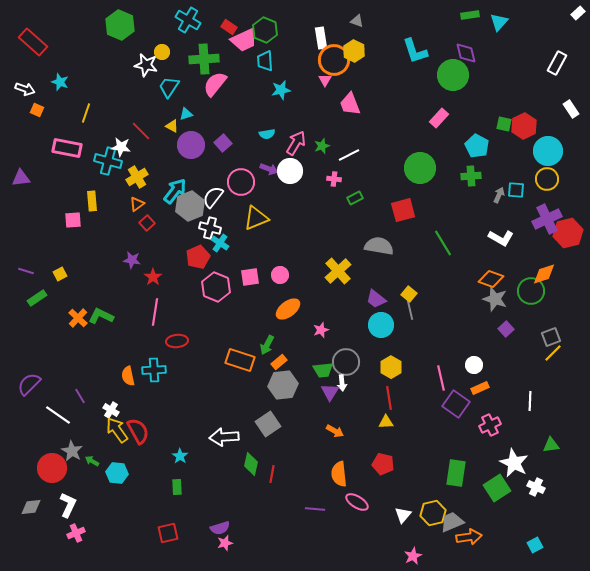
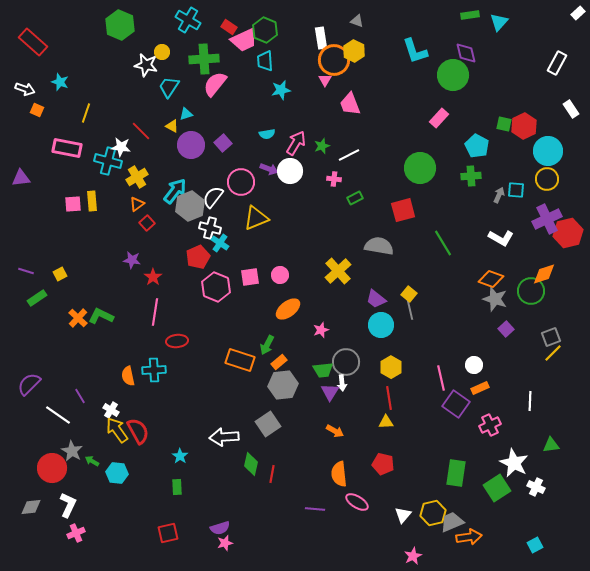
pink square at (73, 220): moved 16 px up
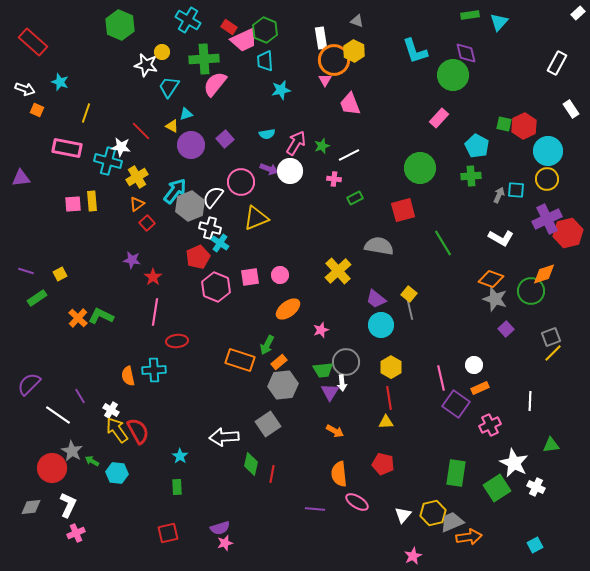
purple square at (223, 143): moved 2 px right, 4 px up
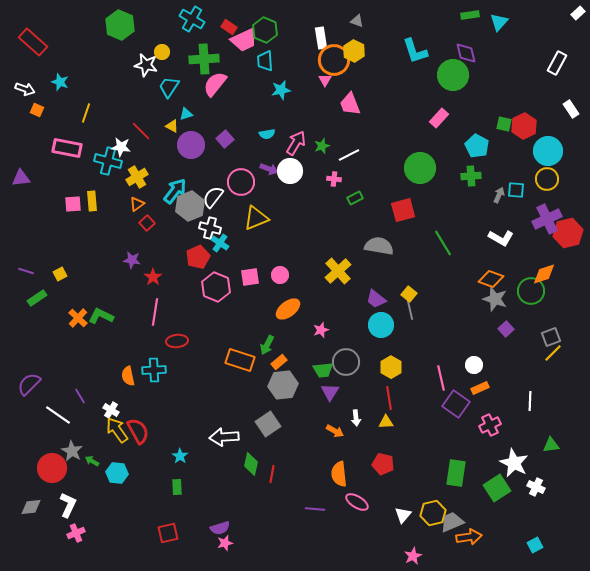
cyan cross at (188, 20): moved 4 px right, 1 px up
white arrow at (342, 383): moved 14 px right, 35 px down
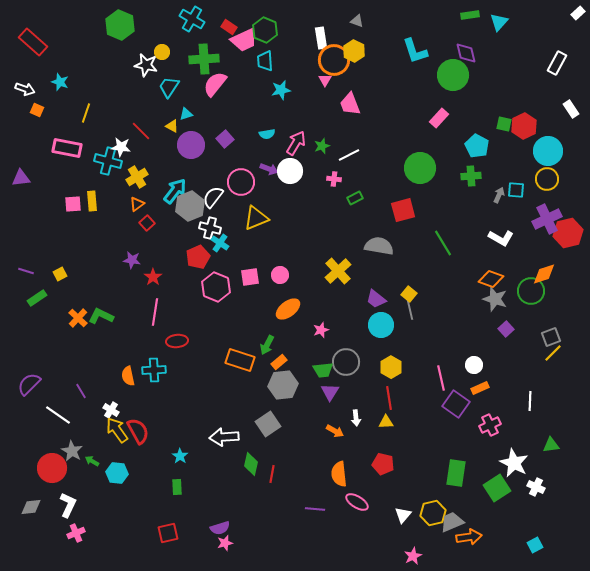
purple line at (80, 396): moved 1 px right, 5 px up
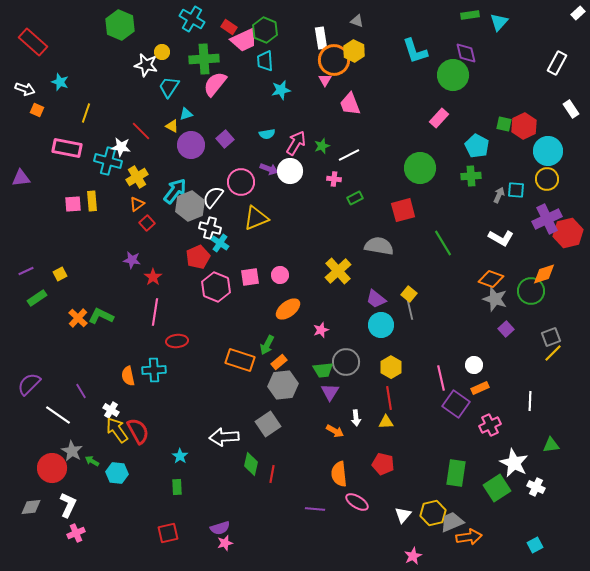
purple line at (26, 271): rotated 42 degrees counterclockwise
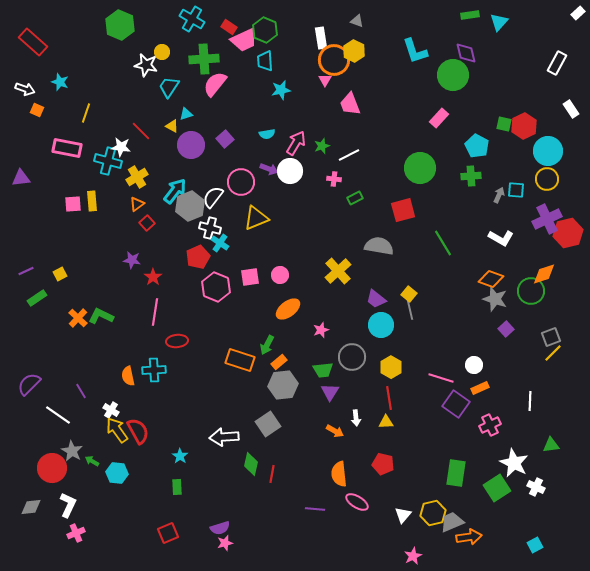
gray circle at (346, 362): moved 6 px right, 5 px up
pink line at (441, 378): rotated 60 degrees counterclockwise
red square at (168, 533): rotated 10 degrees counterclockwise
